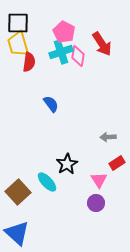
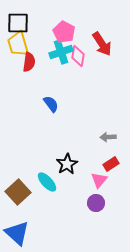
red rectangle: moved 6 px left, 1 px down
pink triangle: rotated 12 degrees clockwise
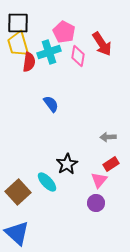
cyan cross: moved 12 px left
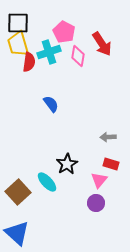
red rectangle: rotated 49 degrees clockwise
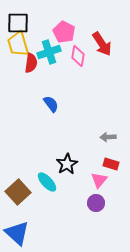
red semicircle: moved 2 px right, 1 px down
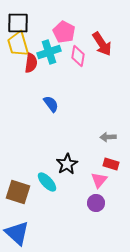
brown square: rotated 30 degrees counterclockwise
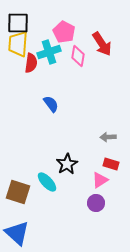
yellow trapezoid: rotated 20 degrees clockwise
pink triangle: moved 1 px right; rotated 18 degrees clockwise
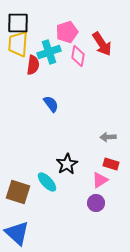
pink pentagon: moved 3 px right; rotated 25 degrees clockwise
red semicircle: moved 2 px right, 2 px down
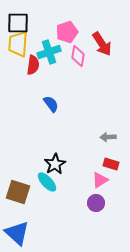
black star: moved 12 px left
